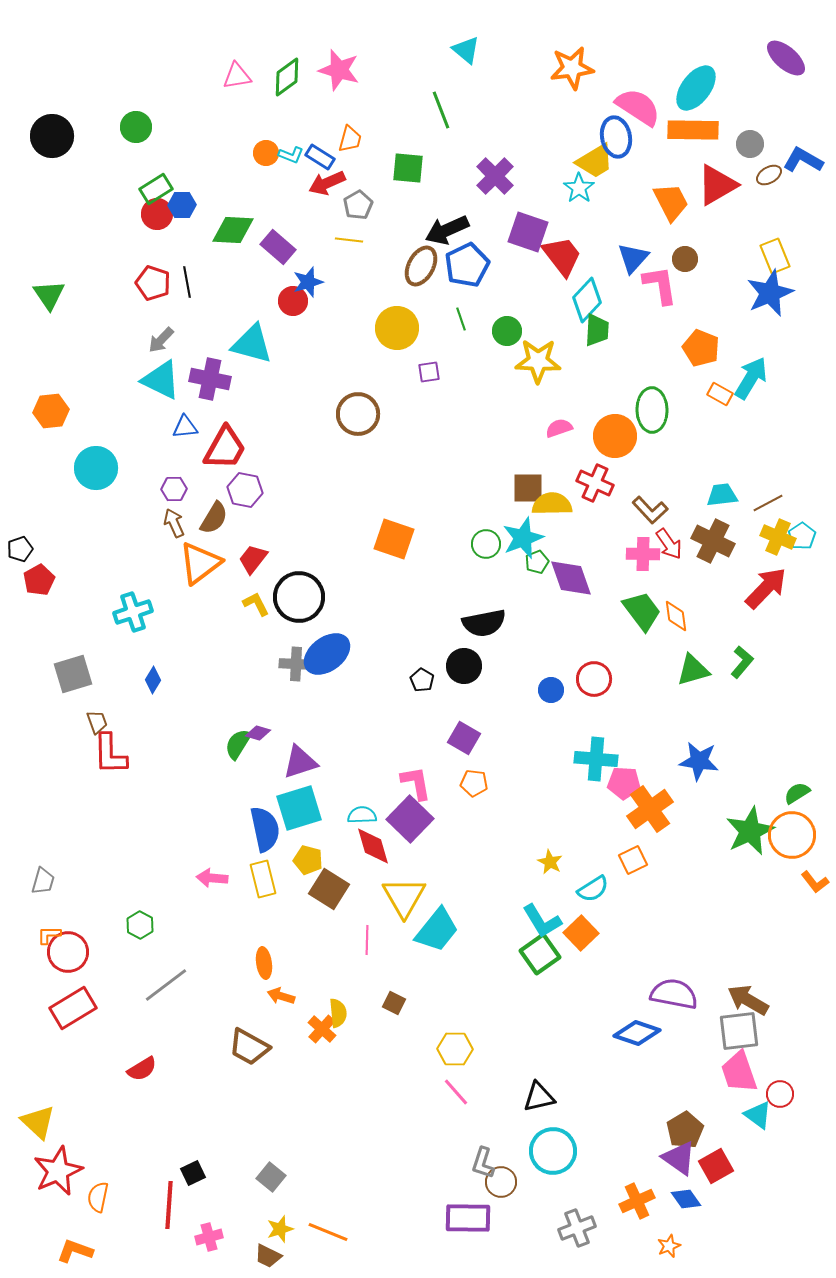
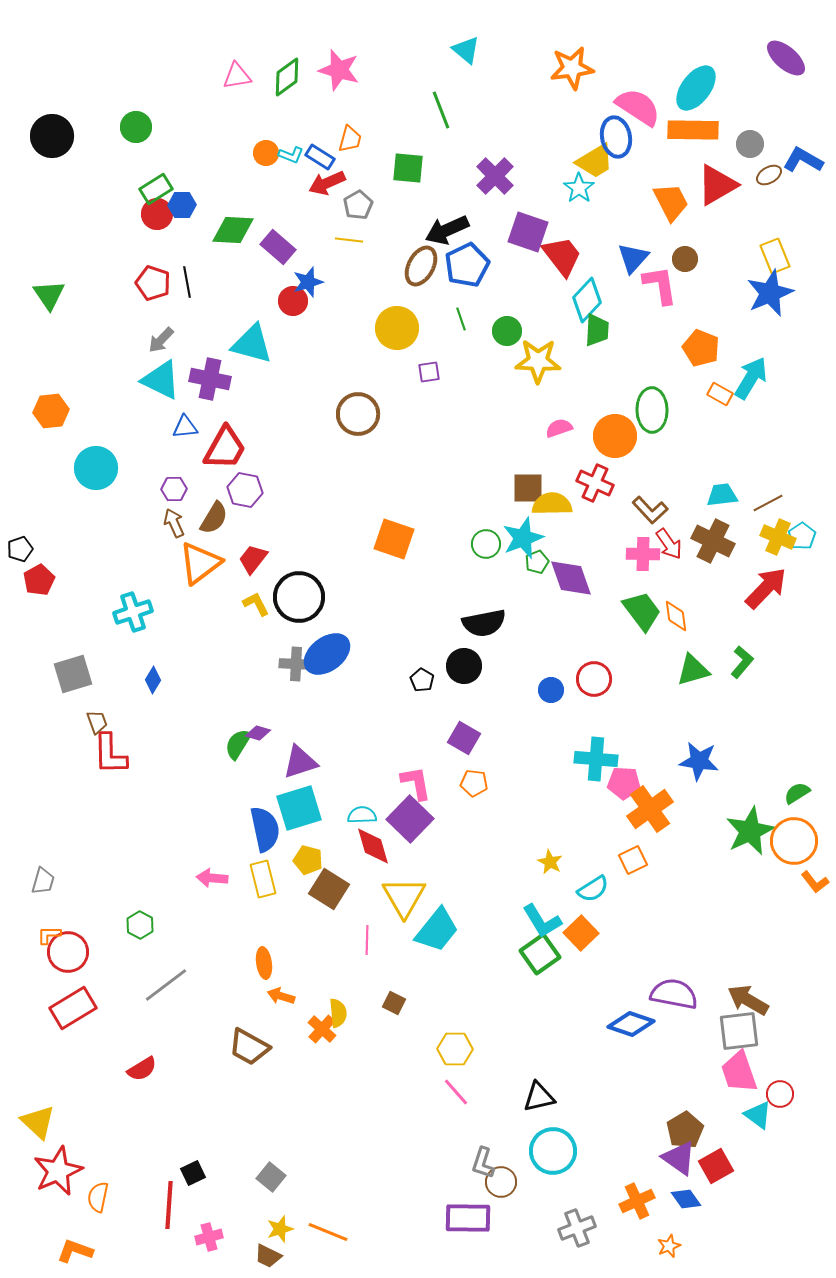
orange circle at (792, 835): moved 2 px right, 6 px down
blue diamond at (637, 1033): moved 6 px left, 9 px up
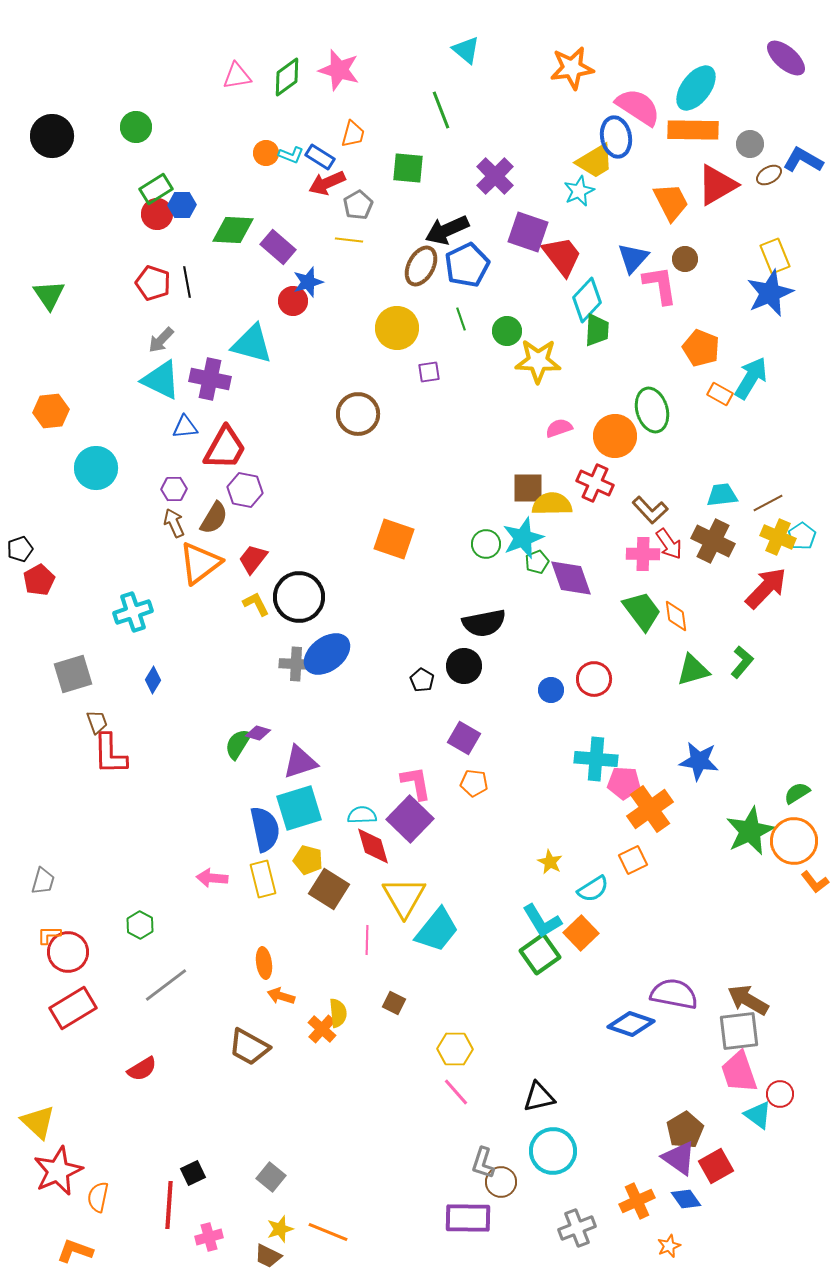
orange trapezoid at (350, 139): moved 3 px right, 5 px up
cyan star at (579, 188): moved 3 px down; rotated 12 degrees clockwise
green ellipse at (652, 410): rotated 15 degrees counterclockwise
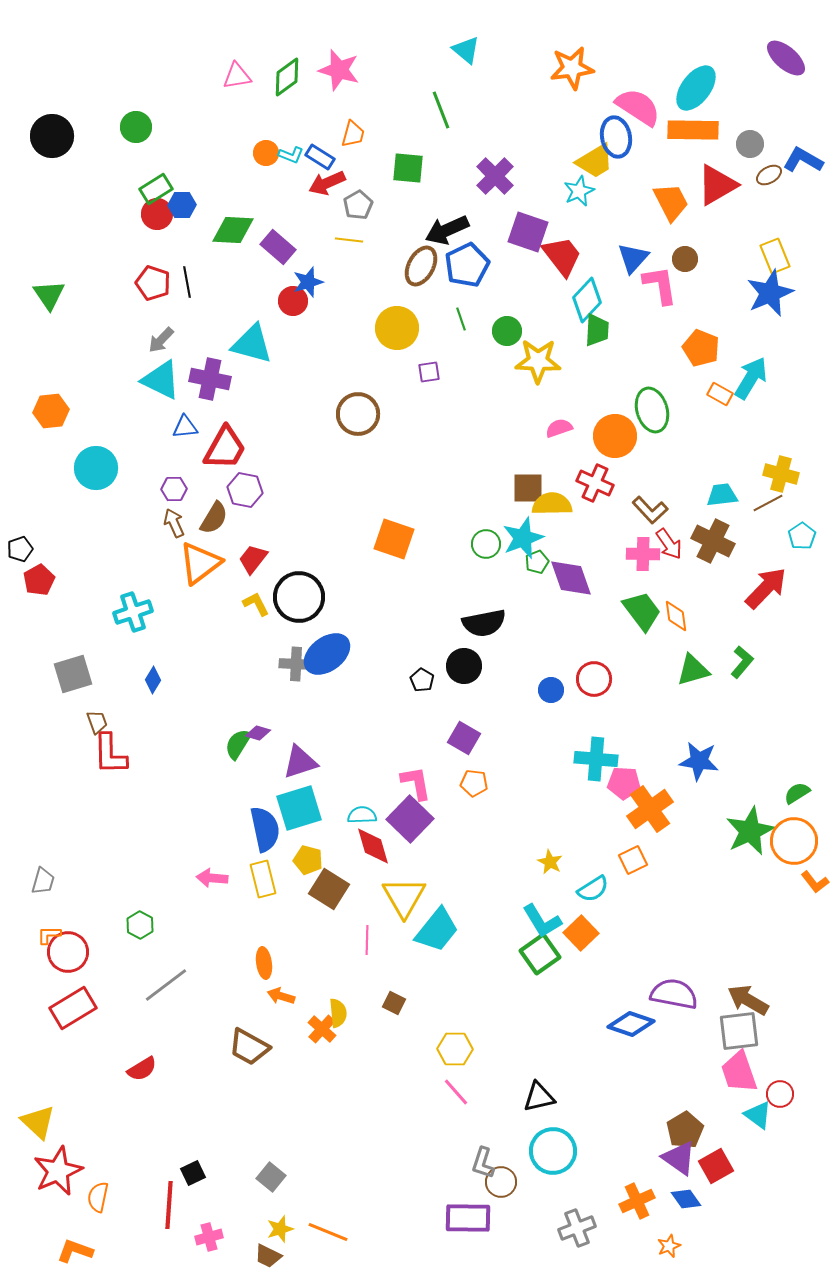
yellow cross at (778, 537): moved 3 px right, 63 px up; rotated 8 degrees counterclockwise
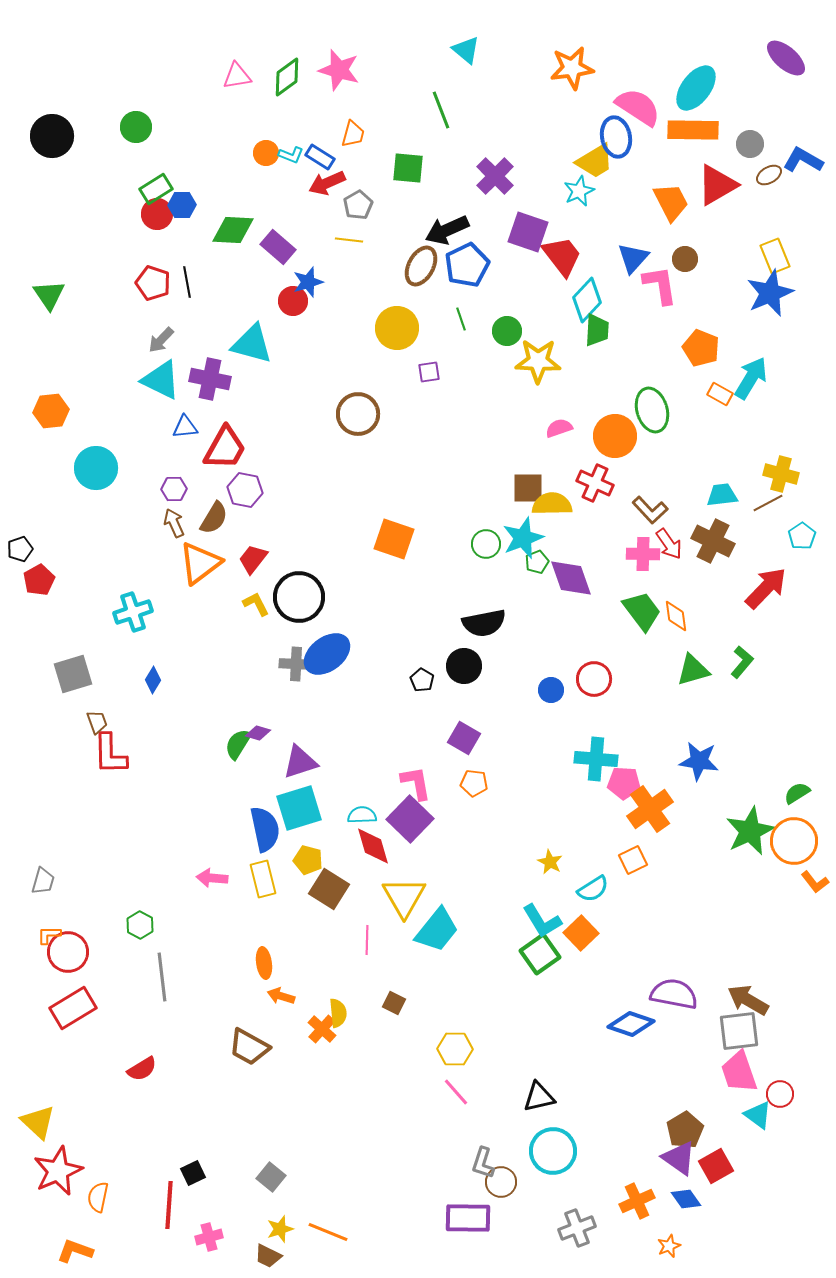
gray line at (166, 985): moved 4 px left, 8 px up; rotated 60 degrees counterclockwise
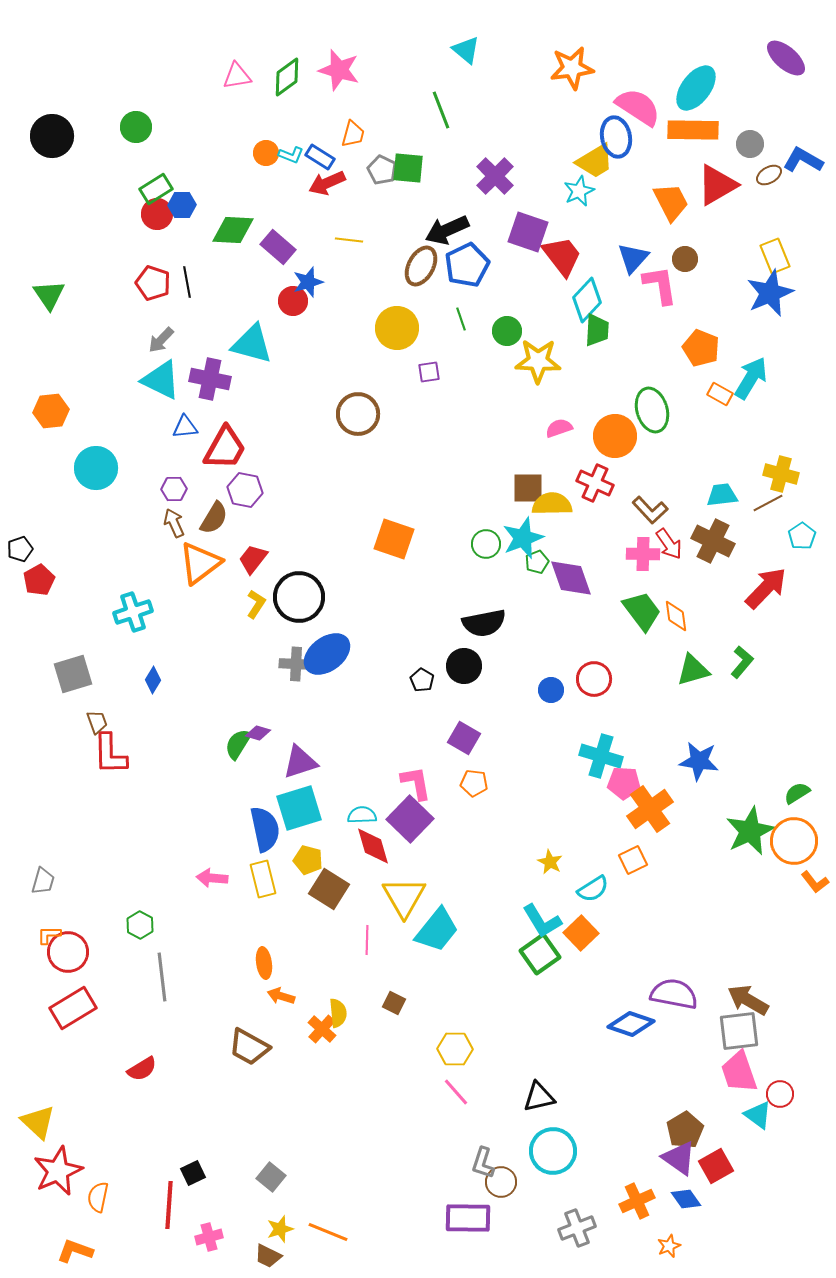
gray pentagon at (358, 205): moved 24 px right, 35 px up; rotated 16 degrees counterclockwise
yellow L-shape at (256, 604): rotated 60 degrees clockwise
cyan cross at (596, 759): moved 5 px right, 3 px up; rotated 12 degrees clockwise
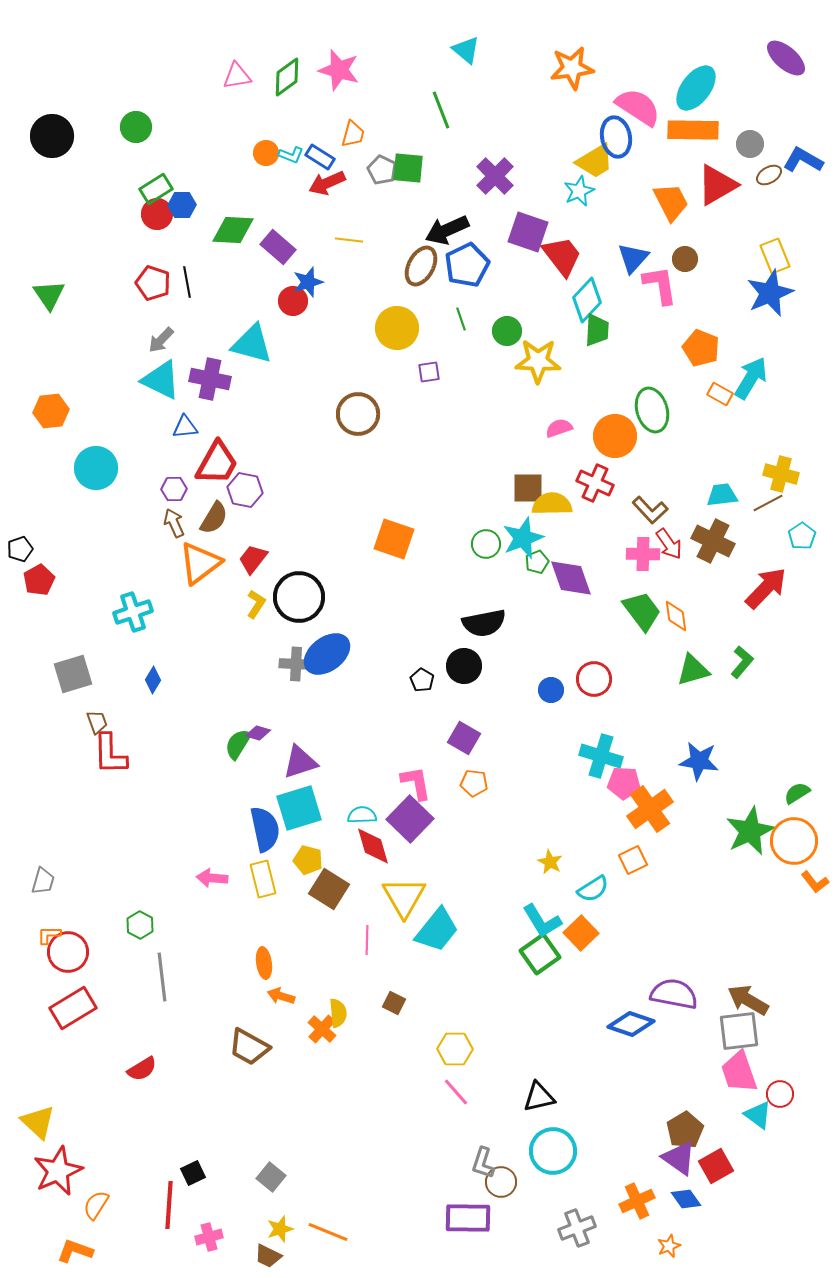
red trapezoid at (225, 448): moved 8 px left, 15 px down
orange semicircle at (98, 1197): moved 2 px left, 8 px down; rotated 20 degrees clockwise
